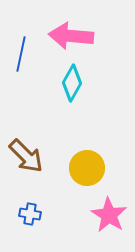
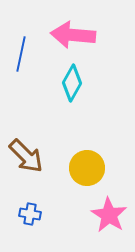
pink arrow: moved 2 px right, 1 px up
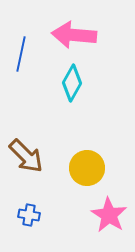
pink arrow: moved 1 px right
blue cross: moved 1 px left, 1 px down
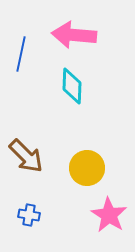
cyan diamond: moved 3 px down; rotated 27 degrees counterclockwise
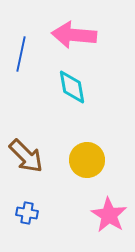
cyan diamond: moved 1 px down; rotated 12 degrees counterclockwise
yellow circle: moved 8 px up
blue cross: moved 2 px left, 2 px up
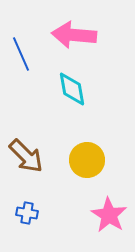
blue line: rotated 36 degrees counterclockwise
cyan diamond: moved 2 px down
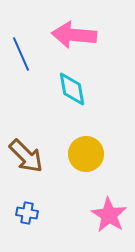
yellow circle: moved 1 px left, 6 px up
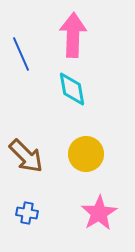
pink arrow: moved 1 px left; rotated 87 degrees clockwise
pink star: moved 10 px left, 2 px up; rotated 9 degrees clockwise
